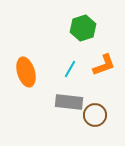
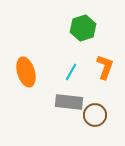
orange L-shape: moved 1 px right, 2 px down; rotated 50 degrees counterclockwise
cyan line: moved 1 px right, 3 px down
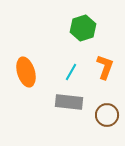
brown circle: moved 12 px right
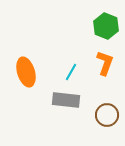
green hexagon: moved 23 px right, 2 px up; rotated 20 degrees counterclockwise
orange L-shape: moved 4 px up
gray rectangle: moved 3 px left, 2 px up
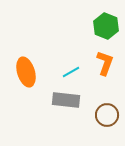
cyan line: rotated 30 degrees clockwise
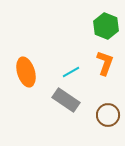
gray rectangle: rotated 28 degrees clockwise
brown circle: moved 1 px right
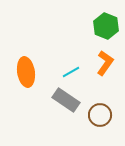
orange L-shape: rotated 15 degrees clockwise
orange ellipse: rotated 8 degrees clockwise
brown circle: moved 8 px left
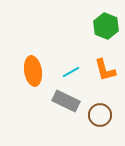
orange L-shape: moved 7 px down; rotated 130 degrees clockwise
orange ellipse: moved 7 px right, 1 px up
gray rectangle: moved 1 px down; rotated 8 degrees counterclockwise
